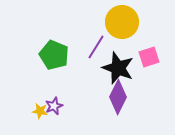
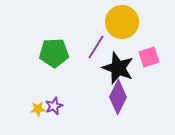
green pentagon: moved 2 px up; rotated 24 degrees counterclockwise
yellow star: moved 2 px left, 2 px up; rotated 14 degrees counterclockwise
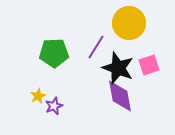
yellow circle: moved 7 px right, 1 px down
pink square: moved 8 px down
purple diamond: moved 2 px right, 1 px up; rotated 36 degrees counterclockwise
yellow star: moved 13 px up; rotated 21 degrees counterclockwise
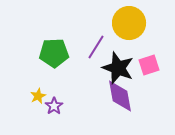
purple star: rotated 12 degrees counterclockwise
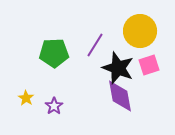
yellow circle: moved 11 px right, 8 px down
purple line: moved 1 px left, 2 px up
yellow star: moved 12 px left, 2 px down; rotated 14 degrees counterclockwise
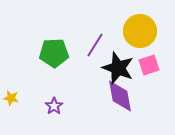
yellow star: moved 15 px left; rotated 21 degrees counterclockwise
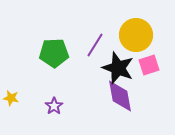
yellow circle: moved 4 px left, 4 px down
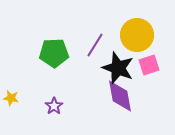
yellow circle: moved 1 px right
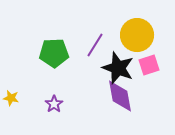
purple star: moved 2 px up
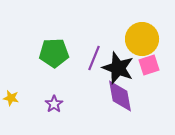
yellow circle: moved 5 px right, 4 px down
purple line: moved 1 px left, 13 px down; rotated 10 degrees counterclockwise
